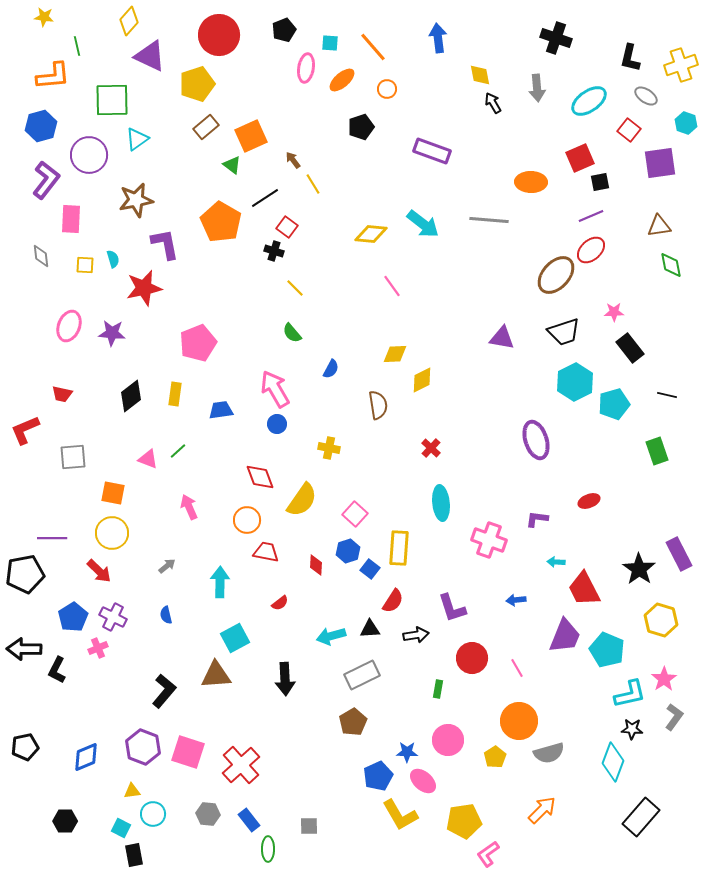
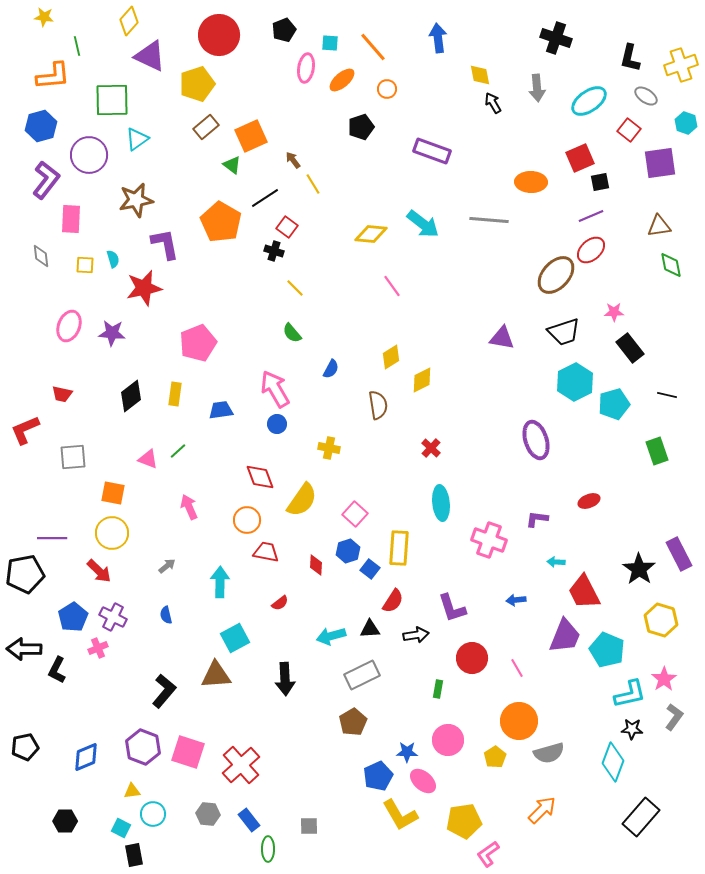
yellow diamond at (395, 354): moved 4 px left, 3 px down; rotated 30 degrees counterclockwise
red trapezoid at (584, 589): moved 3 px down
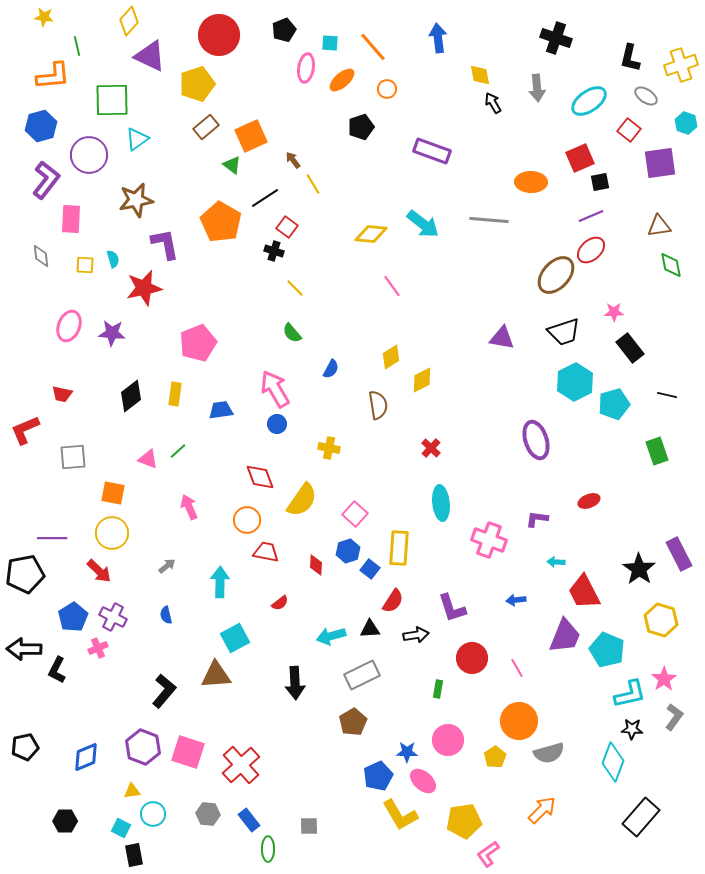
black arrow at (285, 679): moved 10 px right, 4 px down
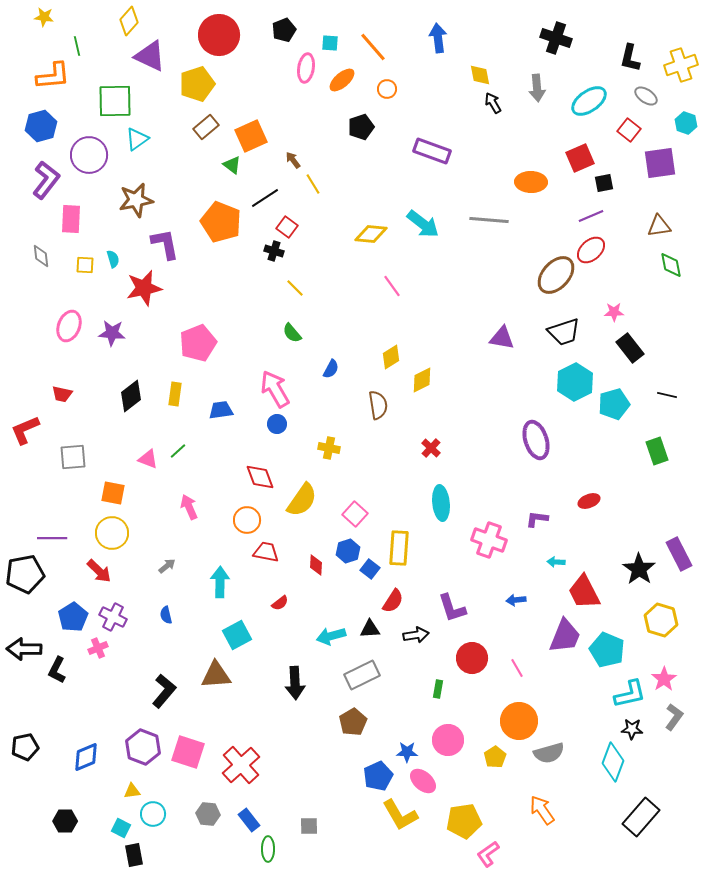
green square at (112, 100): moved 3 px right, 1 px down
black square at (600, 182): moved 4 px right, 1 px down
orange pentagon at (221, 222): rotated 9 degrees counterclockwise
cyan square at (235, 638): moved 2 px right, 3 px up
orange arrow at (542, 810): rotated 80 degrees counterclockwise
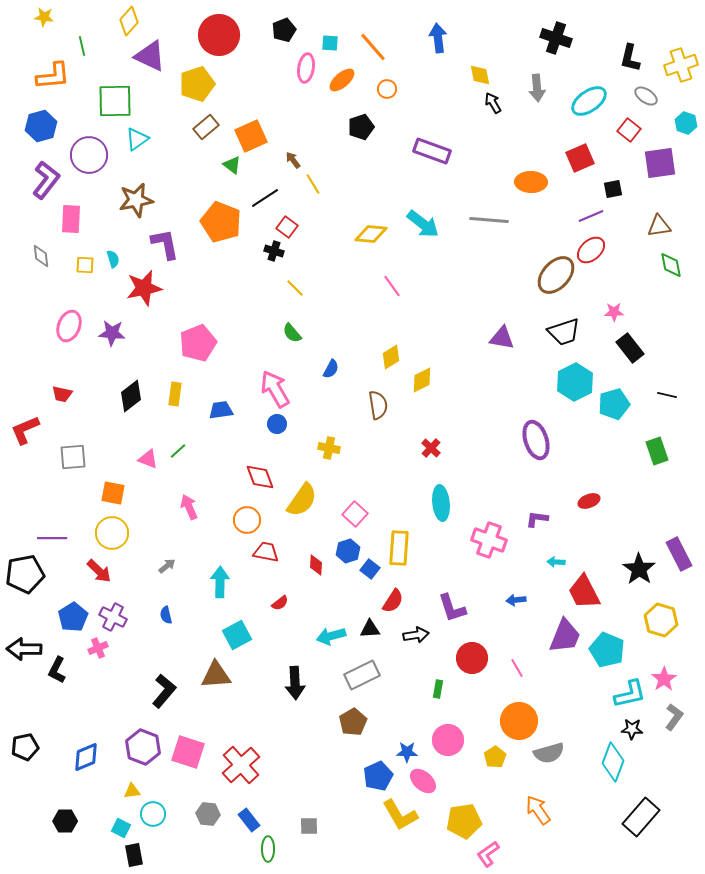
green line at (77, 46): moved 5 px right
black square at (604, 183): moved 9 px right, 6 px down
orange arrow at (542, 810): moved 4 px left
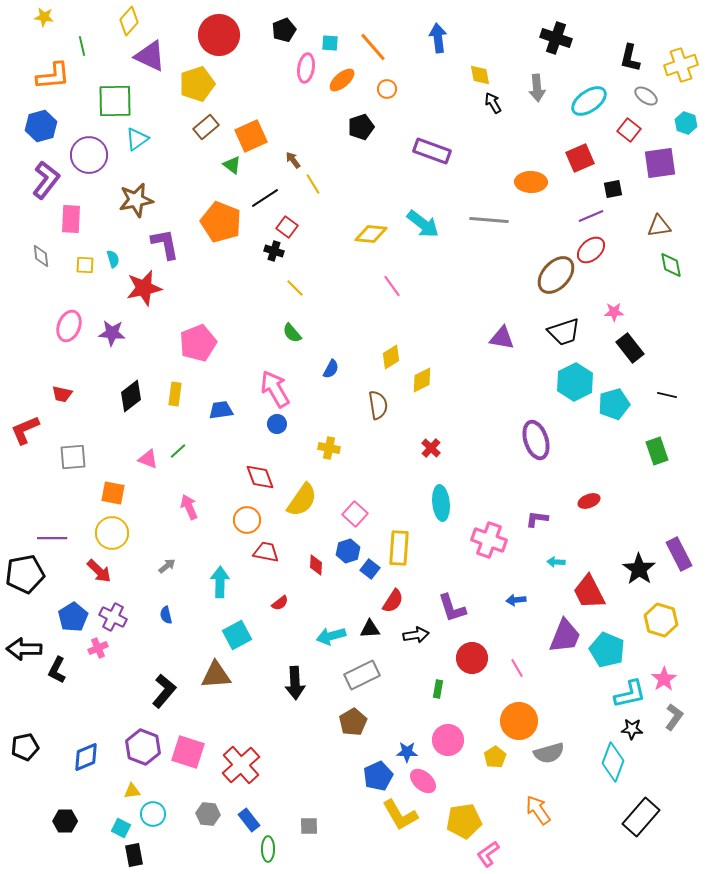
red trapezoid at (584, 592): moved 5 px right
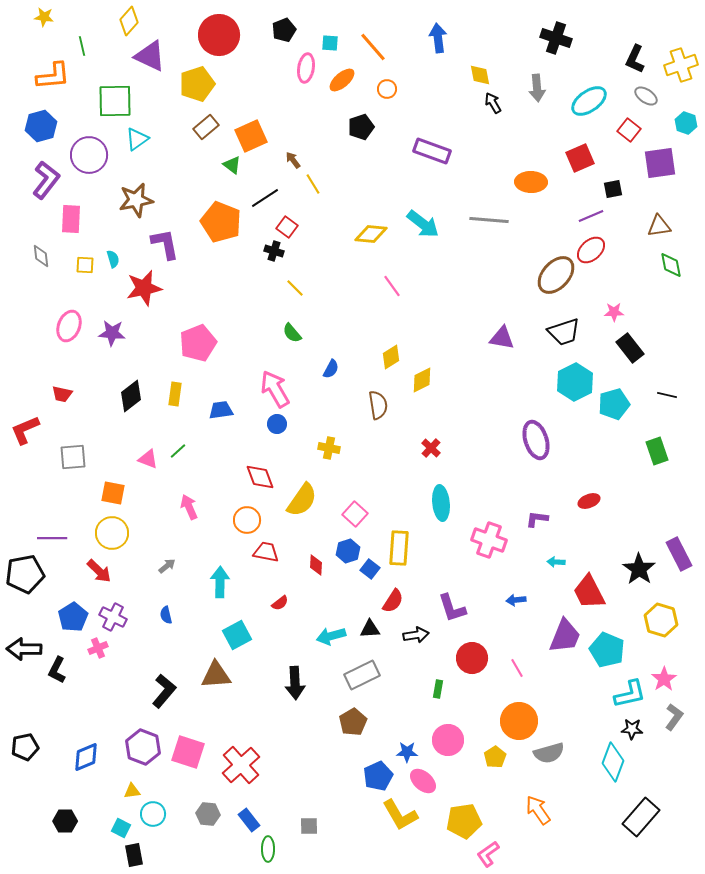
black L-shape at (630, 58): moved 5 px right, 1 px down; rotated 12 degrees clockwise
